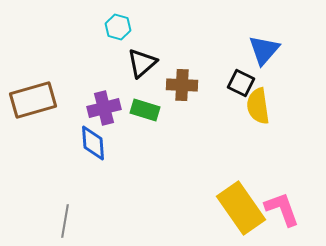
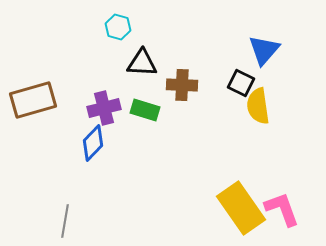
black triangle: rotated 44 degrees clockwise
blue diamond: rotated 48 degrees clockwise
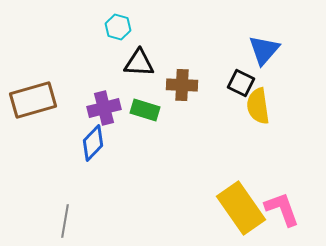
black triangle: moved 3 px left
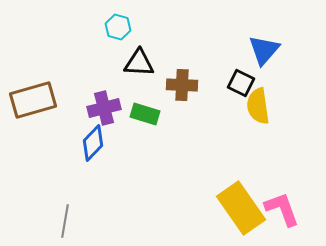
green rectangle: moved 4 px down
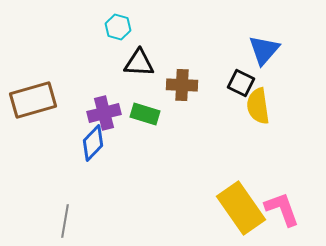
purple cross: moved 5 px down
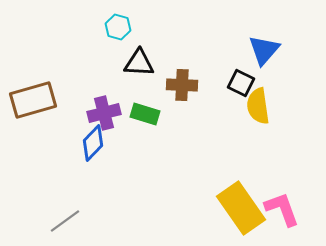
gray line: rotated 44 degrees clockwise
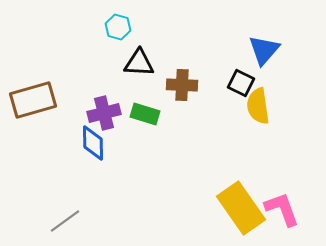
blue diamond: rotated 45 degrees counterclockwise
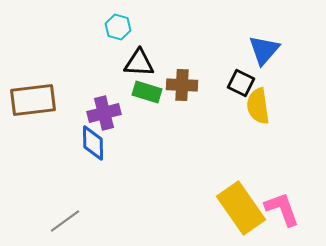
brown rectangle: rotated 9 degrees clockwise
green rectangle: moved 2 px right, 22 px up
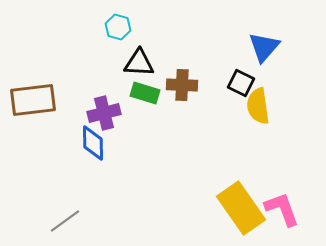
blue triangle: moved 3 px up
green rectangle: moved 2 px left, 1 px down
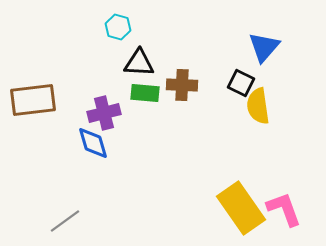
green rectangle: rotated 12 degrees counterclockwise
blue diamond: rotated 15 degrees counterclockwise
pink L-shape: moved 2 px right
